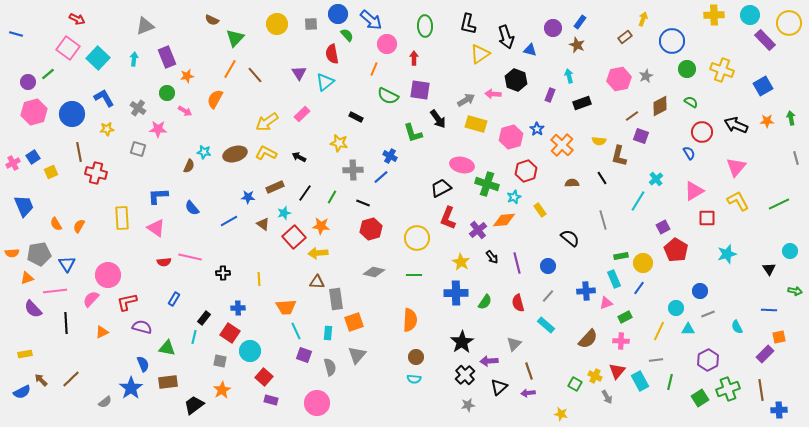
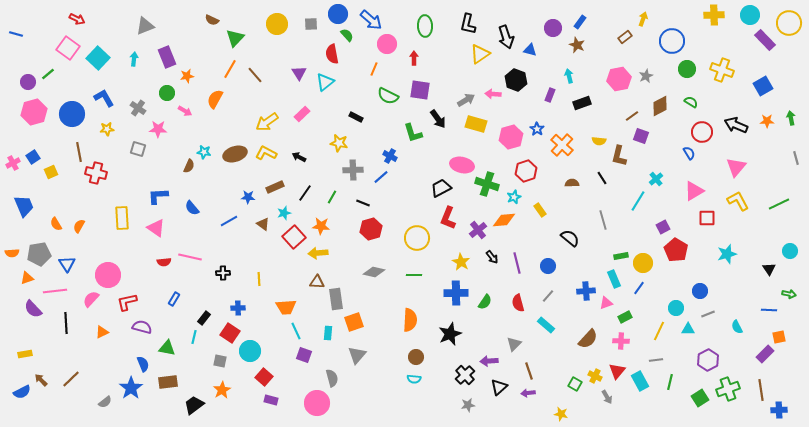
green arrow at (795, 291): moved 6 px left, 3 px down
black star at (462, 342): moved 12 px left, 8 px up; rotated 10 degrees clockwise
gray semicircle at (330, 367): moved 2 px right, 11 px down
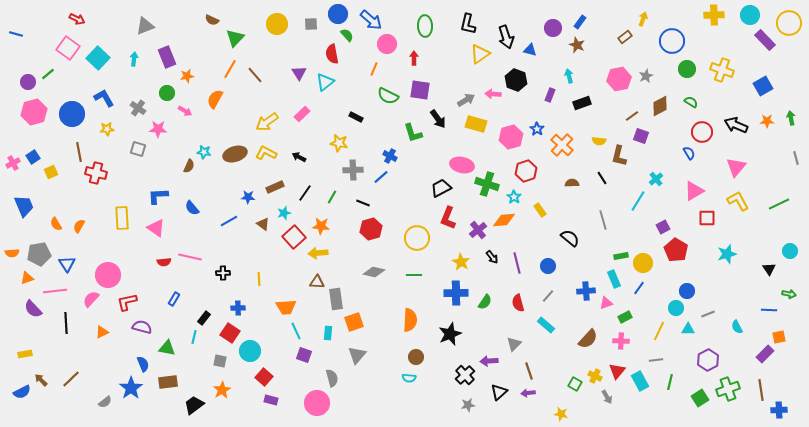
cyan star at (514, 197): rotated 16 degrees counterclockwise
blue circle at (700, 291): moved 13 px left
cyan semicircle at (414, 379): moved 5 px left, 1 px up
black triangle at (499, 387): moved 5 px down
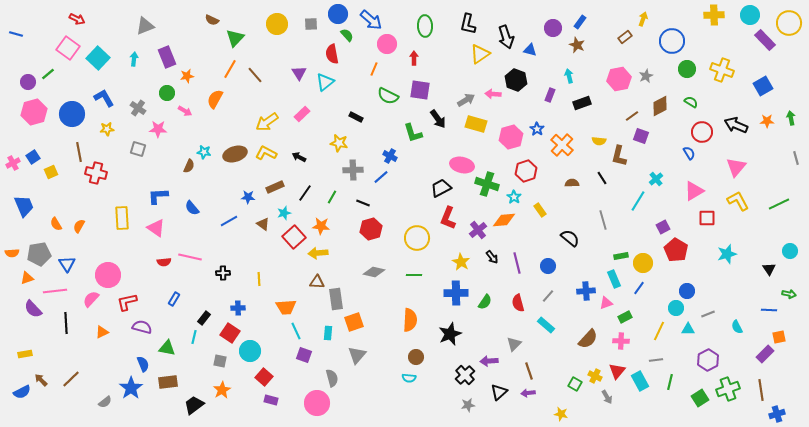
blue cross at (779, 410): moved 2 px left, 4 px down; rotated 14 degrees counterclockwise
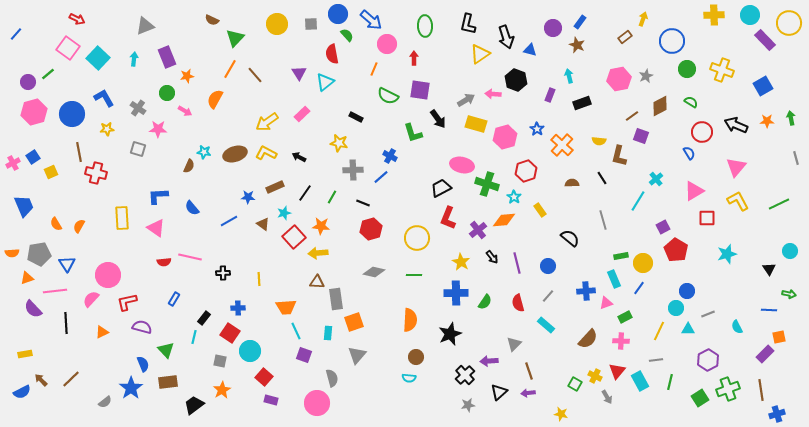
blue line at (16, 34): rotated 64 degrees counterclockwise
pink hexagon at (511, 137): moved 6 px left
green triangle at (167, 348): moved 1 px left, 2 px down; rotated 36 degrees clockwise
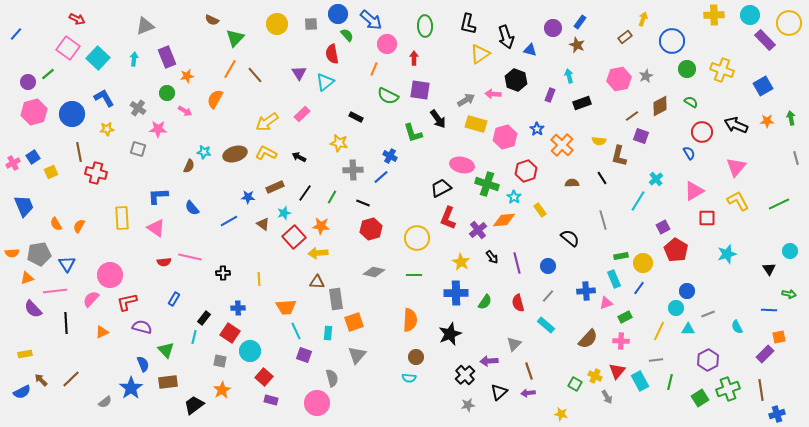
pink circle at (108, 275): moved 2 px right
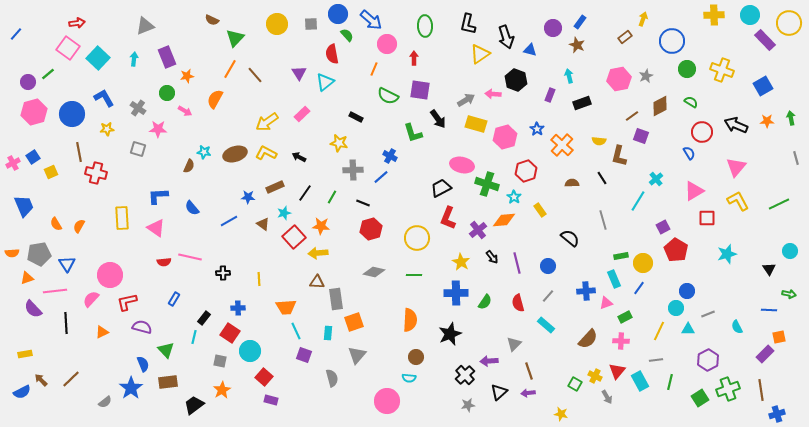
red arrow at (77, 19): moved 4 px down; rotated 35 degrees counterclockwise
pink circle at (317, 403): moved 70 px right, 2 px up
